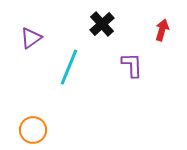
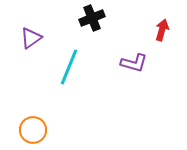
black cross: moved 10 px left, 6 px up; rotated 20 degrees clockwise
purple L-shape: moved 2 px right, 2 px up; rotated 108 degrees clockwise
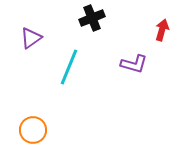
purple L-shape: moved 1 px down
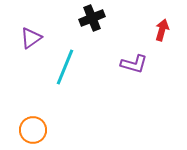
cyan line: moved 4 px left
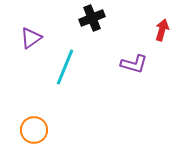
orange circle: moved 1 px right
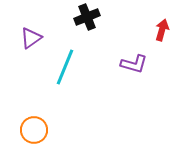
black cross: moved 5 px left, 1 px up
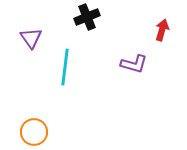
purple triangle: rotated 30 degrees counterclockwise
cyan line: rotated 15 degrees counterclockwise
orange circle: moved 2 px down
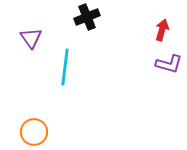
purple L-shape: moved 35 px right
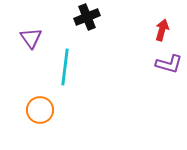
orange circle: moved 6 px right, 22 px up
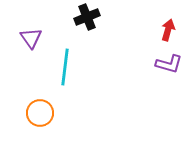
red arrow: moved 6 px right
orange circle: moved 3 px down
